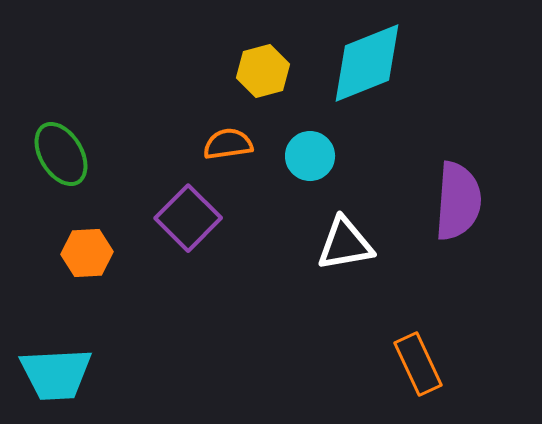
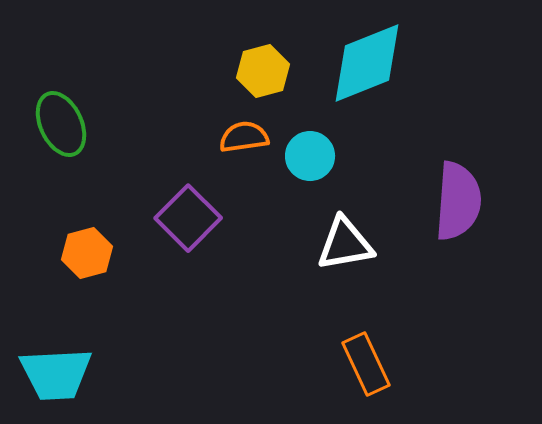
orange semicircle: moved 16 px right, 7 px up
green ellipse: moved 30 px up; rotated 6 degrees clockwise
orange hexagon: rotated 12 degrees counterclockwise
orange rectangle: moved 52 px left
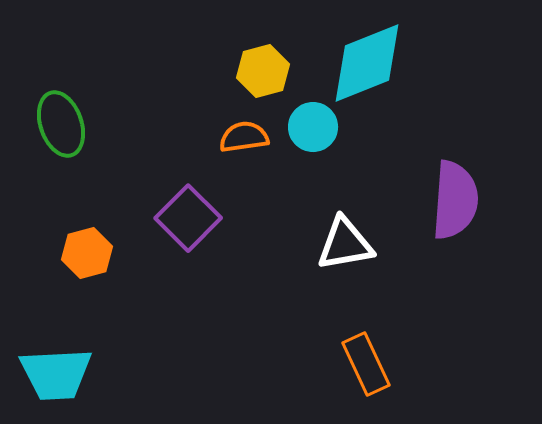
green ellipse: rotated 6 degrees clockwise
cyan circle: moved 3 px right, 29 px up
purple semicircle: moved 3 px left, 1 px up
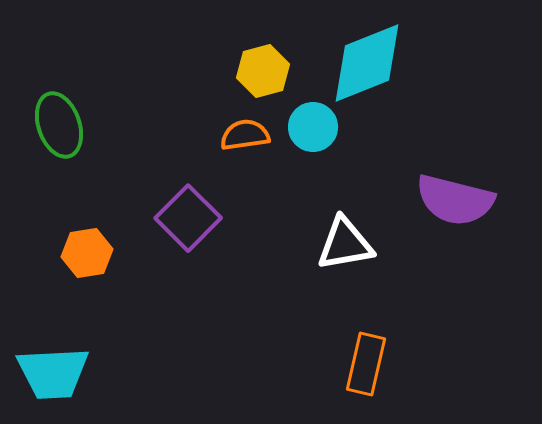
green ellipse: moved 2 px left, 1 px down
orange semicircle: moved 1 px right, 2 px up
purple semicircle: rotated 100 degrees clockwise
orange hexagon: rotated 6 degrees clockwise
orange rectangle: rotated 38 degrees clockwise
cyan trapezoid: moved 3 px left, 1 px up
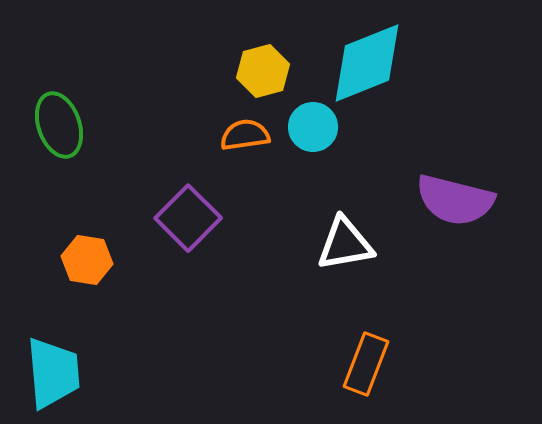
orange hexagon: moved 7 px down; rotated 18 degrees clockwise
orange rectangle: rotated 8 degrees clockwise
cyan trapezoid: rotated 92 degrees counterclockwise
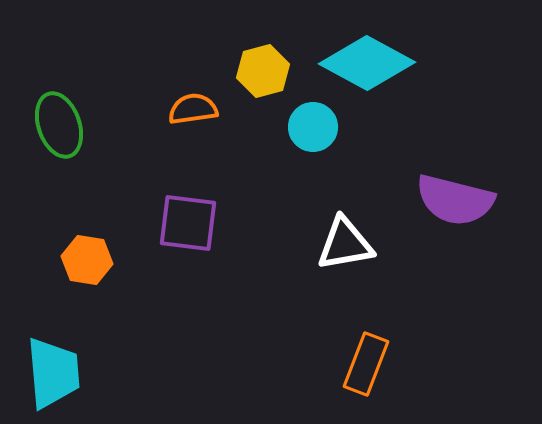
cyan diamond: rotated 50 degrees clockwise
orange semicircle: moved 52 px left, 26 px up
purple square: moved 5 px down; rotated 38 degrees counterclockwise
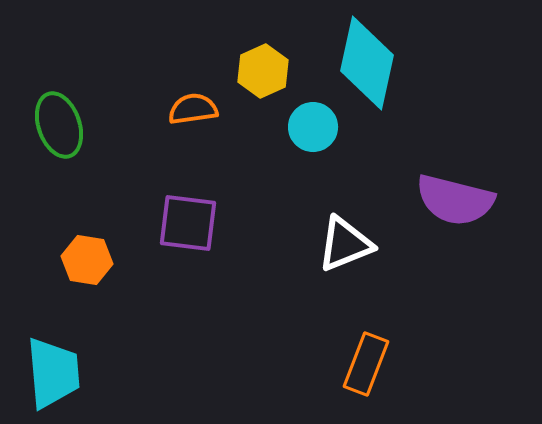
cyan diamond: rotated 74 degrees clockwise
yellow hexagon: rotated 9 degrees counterclockwise
white triangle: rotated 12 degrees counterclockwise
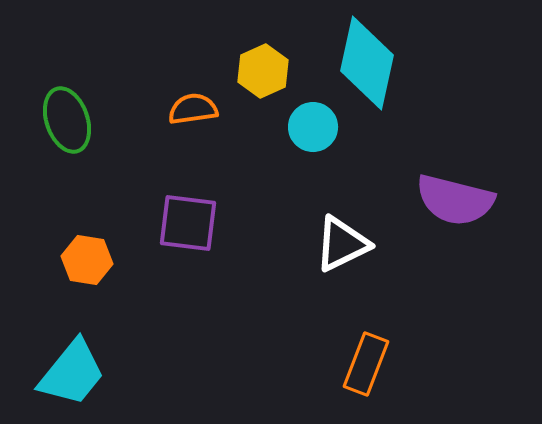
green ellipse: moved 8 px right, 5 px up
white triangle: moved 3 px left; rotated 4 degrees counterclockwise
cyan trapezoid: moved 19 px right; rotated 44 degrees clockwise
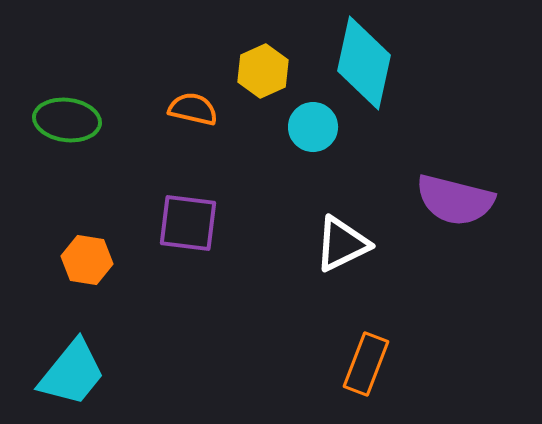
cyan diamond: moved 3 px left
orange semicircle: rotated 21 degrees clockwise
green ellipse: rotated 64 degrees counterclockwise
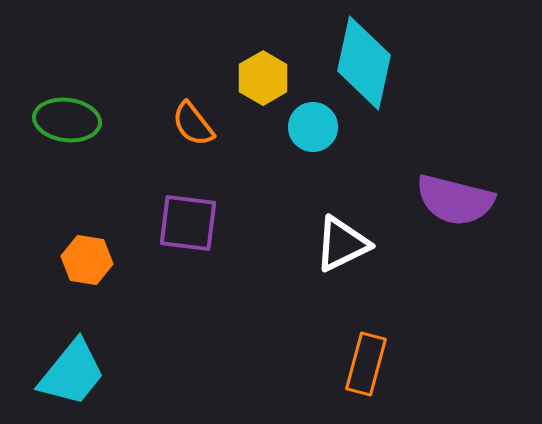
yellow hexagon: moved 7 px down; rotated 6 degrees counterclockwise
orange semicircle: moved 15 px down; rotated 141 degrees counterclockwise
orange rectangle: rotated 6 degrees counterclockwise
